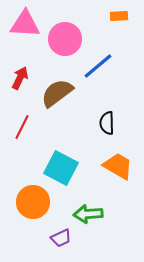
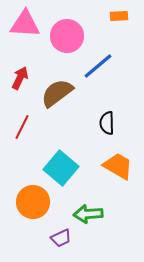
pink circle: moved 2 px right, 3 px up
cyan square: rotated 12 degrees clockwise
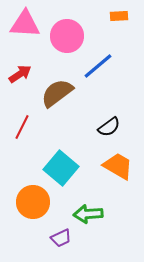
red arrow: moved 4 px up; rotated 30 degrees clockwise
black semicircle: moved 2 px right, 4 px down; rotated 125 degrees counterclockwise
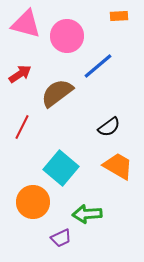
pink triangle: moved 1 px right; rotated 12 degrees clockwise
green arrow: moved 1 px left
